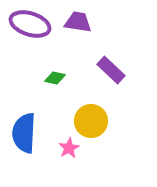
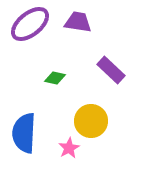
purple ellipse: rotated 57 degrees counterclockwise
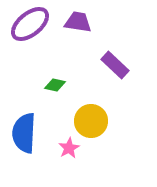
purple rectangle: moved 4 px right, 5 px up
green diamond: moved 7 px down
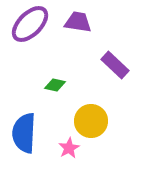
purple ellipse: rotated 6 degrees counterclockwise
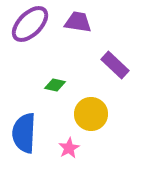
yellow circle: moved 7 px up
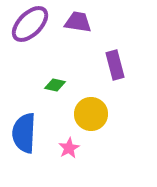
purple rectangle: rotated 32 degrees clockwise
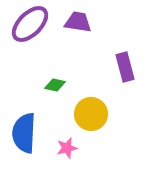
purple rectangle: moved 10 px right, 2 px down
pink star: moved 2 px left; rotated 15 degrees clockwise
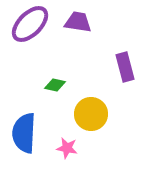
pink star: rotated 25 degrees clockwise
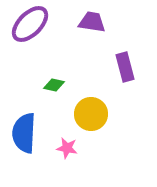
purple trapezoid: moved 14 px right
green diamond: moved 1 px left
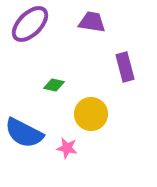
blue semicircle: rotated 66 degrees counterclockwise
